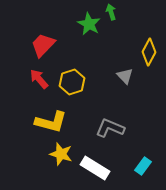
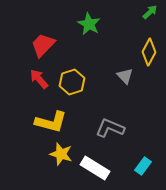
green arrow: moved 39 px right; rotated 63 degrees clockwise
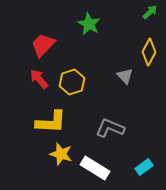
yellow L-shape: rotated 12 degrees counterclockwise
cyan rectangle: moved 1 px right, 1 px down; rotated 18 degrees clockwise
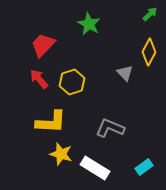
green arrow: moved 2 px down
gray triangle: moved 3 px up
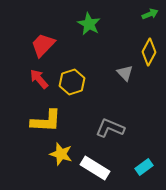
green arrow: rotated 21 degrees clockwise
yellow L-shape: moved 5 px left, 1 px up
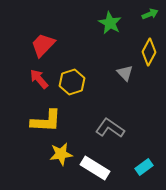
green star: moved 21 px right, 1 px up
gray L-shape: rotated 12 degrees clockwise
yellow star: rotated 25 degrees counterclockwise
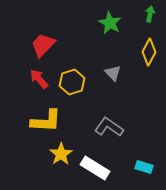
green arrow: rotated 56 degrees counterclockwise
gray triangle: moved 12 px left
gray L-shape: moved 1 px left, 1 px up
yellow star: rotated 25 degrees counterclockwise
cyan rectangle: rotated 54 degrees clockwise
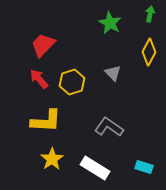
yellow star: moved 9 px left, 5 px down
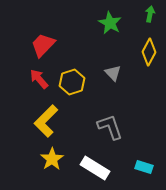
yellow L-shape: rotated 132 degrees clockwise
gray L-shape: moved 1 px right; rotated 36 degrees clockwise
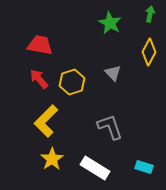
red trapezoid: moved 3 px left; rotated 56 degrees clockwise
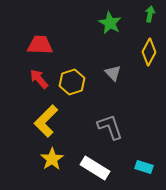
red trapezoid: rotated 8 degrees counterclockwise
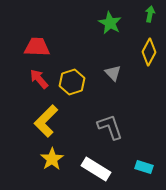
red trapezoid: moved 3 px left, 2 px down
white rectangle: moved 1 px right, 1 px down
